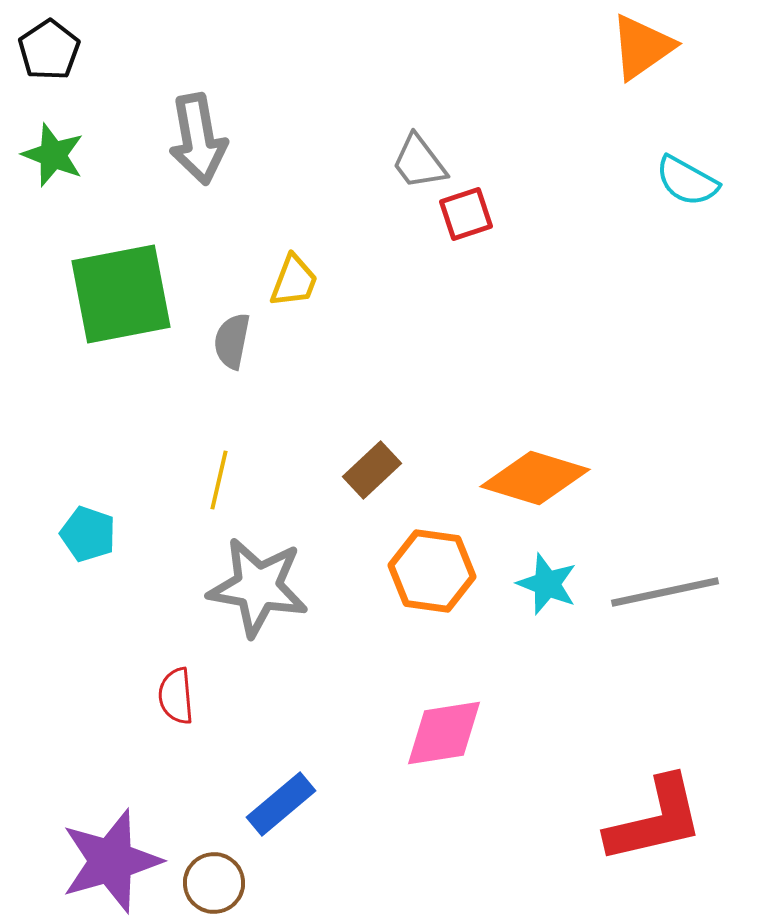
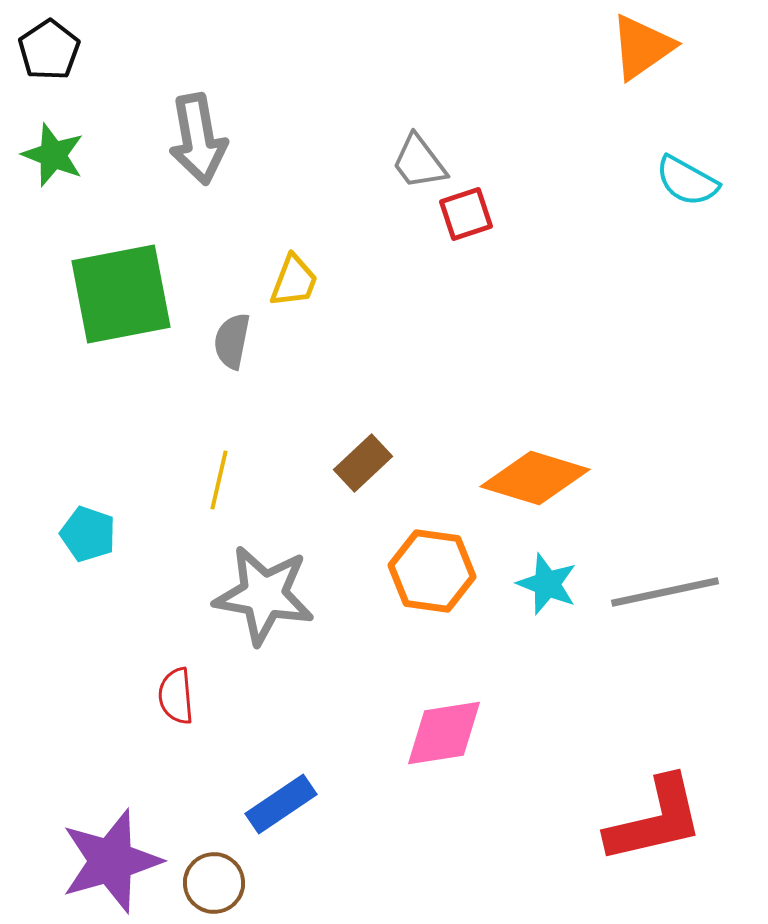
brown rectangle: moved 9 px left, 7 px up
gray star: moved 6 px right, 8 px down
blue rectangle: rotated 6 degrees clockwise
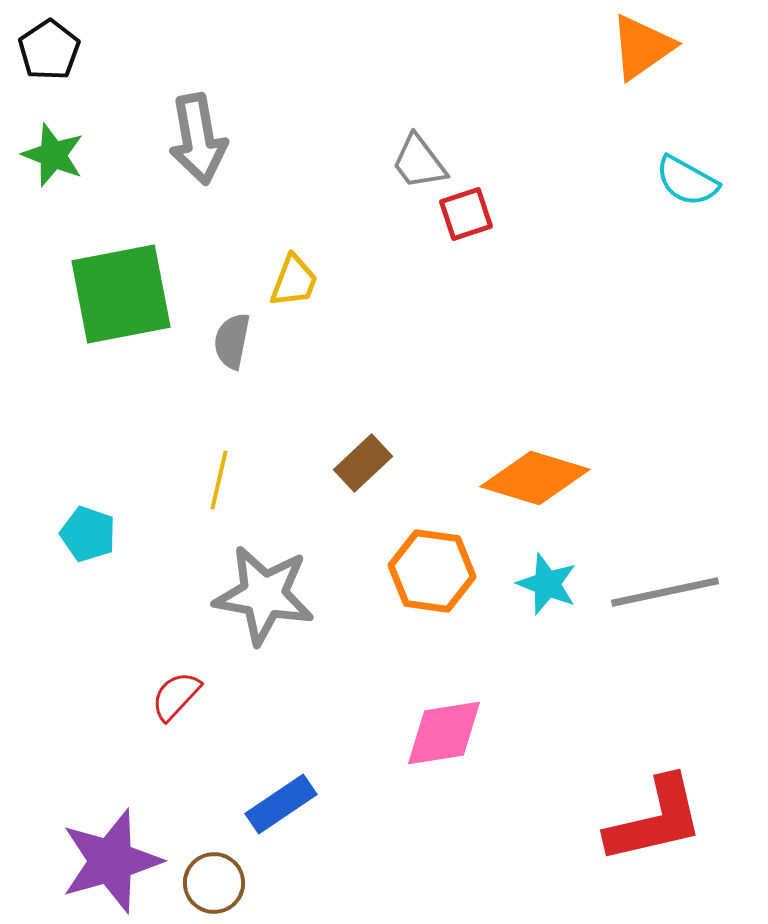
red semicircle: rotated 48 degrees clockwise
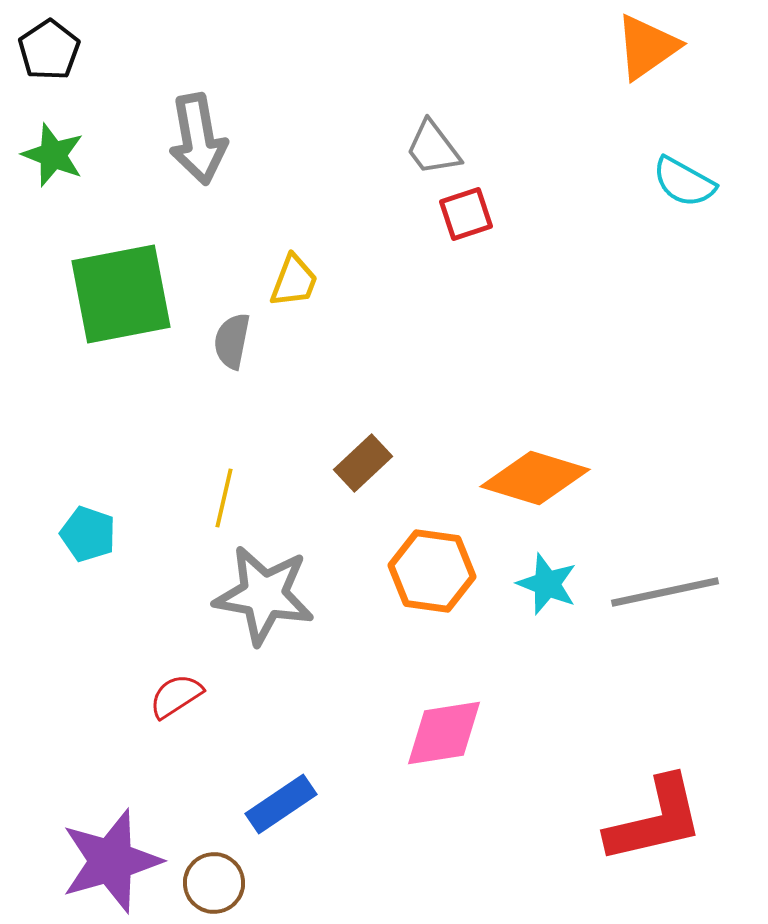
orange triangle: moved 5 px right
gray trapezoid: moved 14 px right, 14 px up
cyan semicircle: moved 3 px left, 1 px down
yellow line: moved 5 px right, 18 px down
red semicircle: rotated 14 degrees clockwise
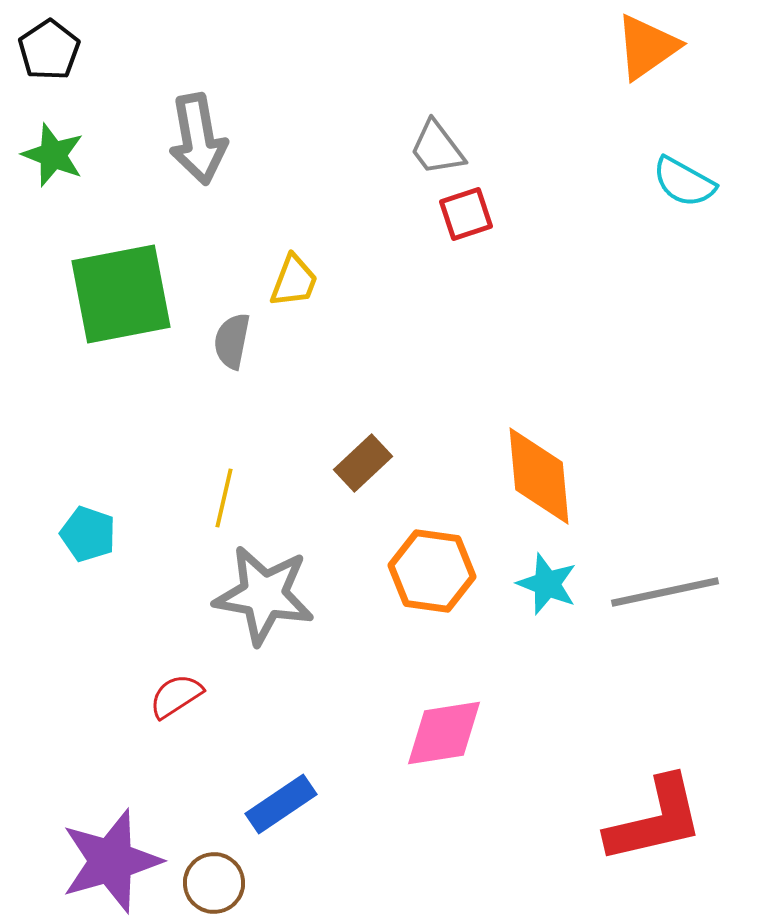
gray trapezoid: moved 4 px right
orange diamond: moved 4 px right, 2 px up; rotated 68 degrees clockwise
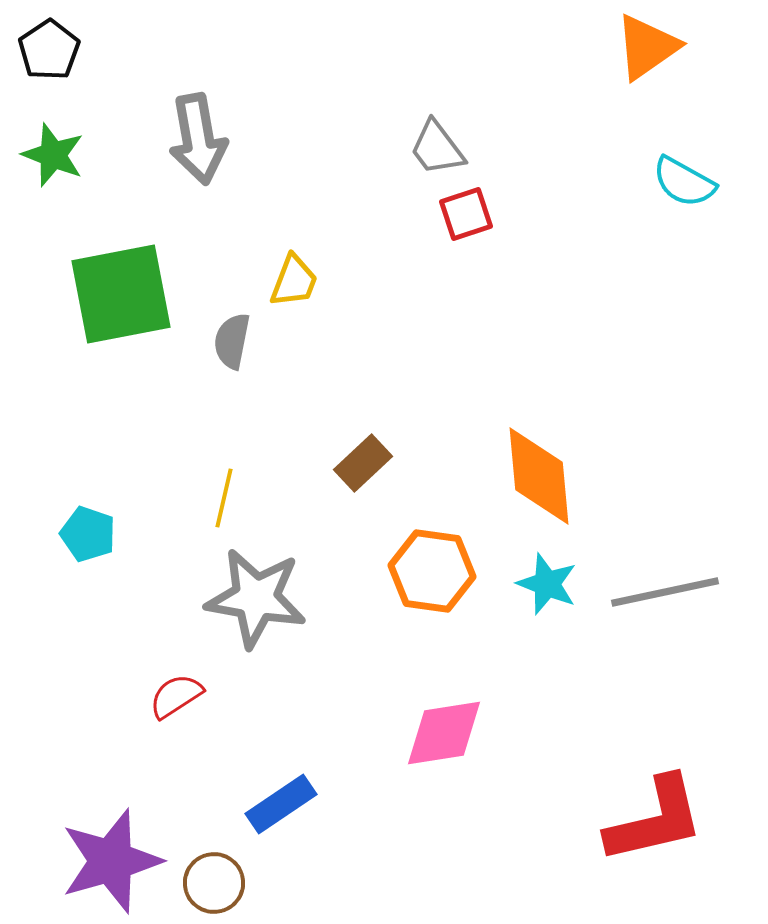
gray star: moved 8 px left, 3 px down
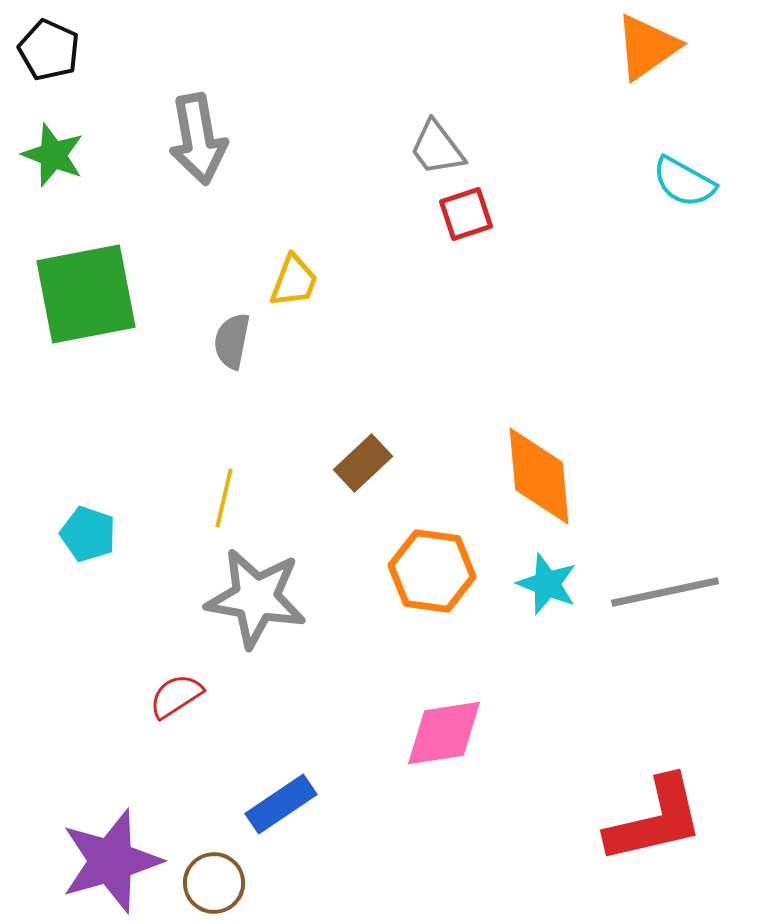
black pentagon: rotated 14 degrees counterclockwise
green square: moved 35 px left
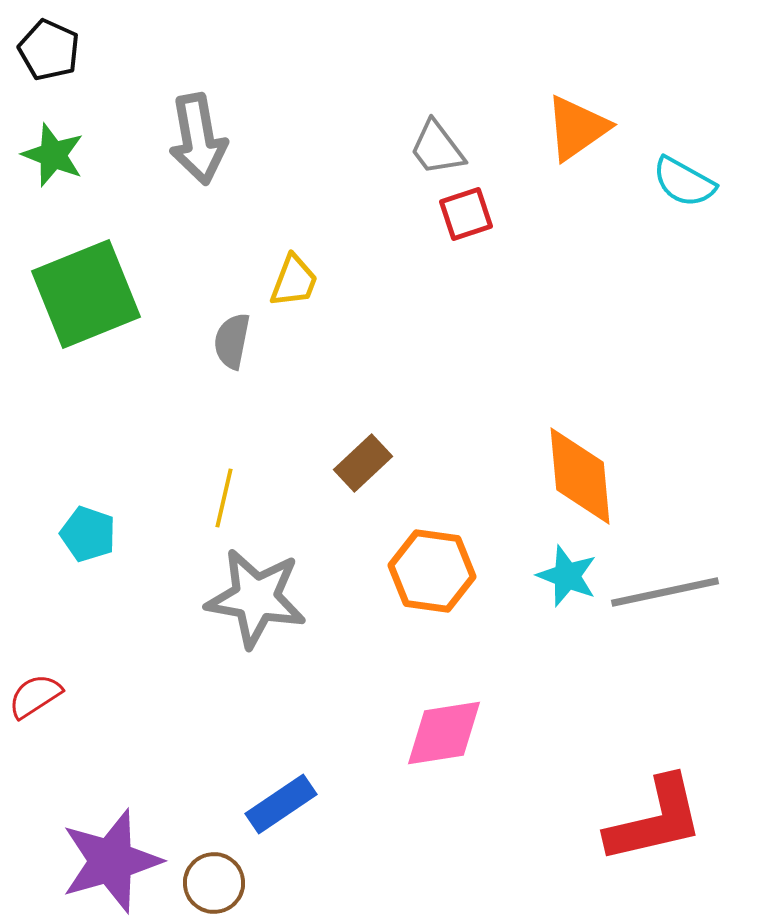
orange triangle: moved 70 px left, 81 px down
green square: rotated 11 degrees counterclockwise
orange diamond: moved 41 px right
cyan star: moved 20 px right, 8 px up
red semicircle: moved 141 px left
